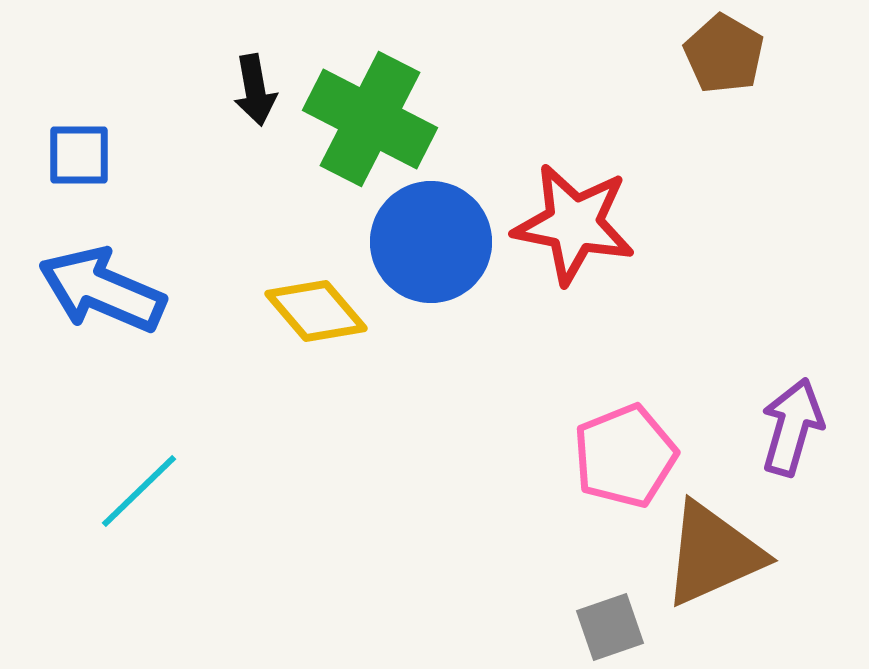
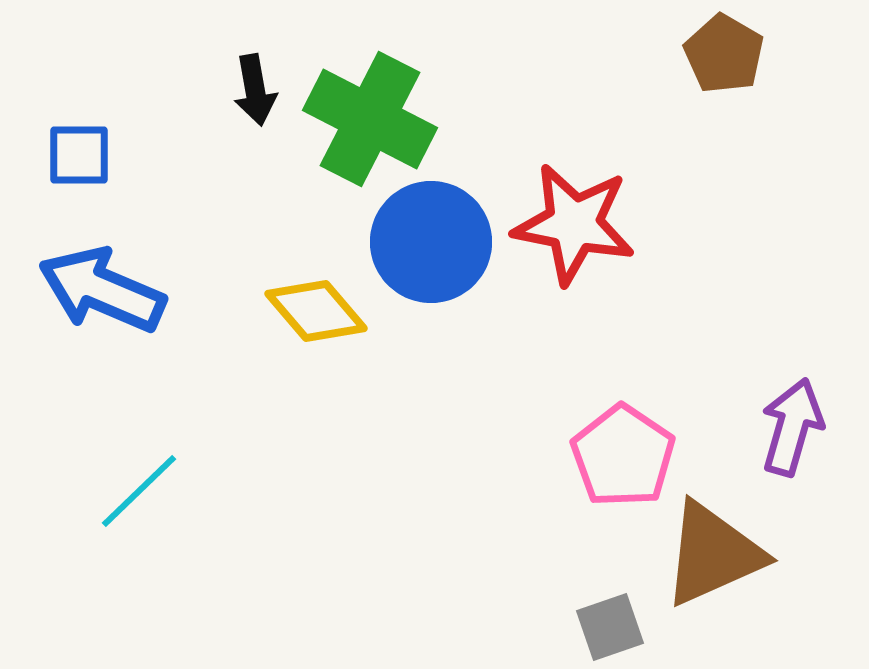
pink pentagon: moved 2 px left; rotated 16 degrees counterclockwise
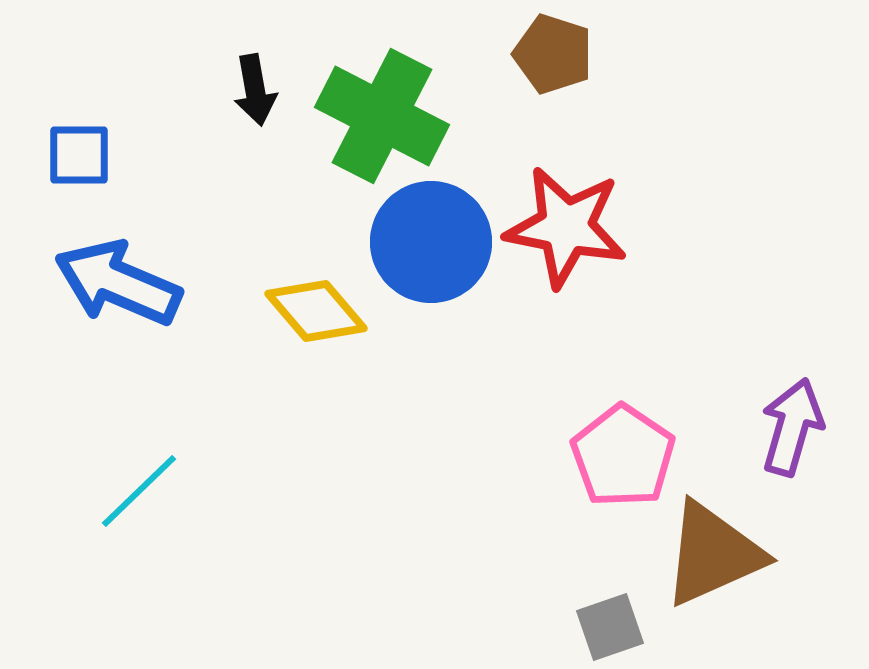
brown pentagon: moved 171 px left; rotated 12 degrees counterclockwise
green cross: moved 12 px right, 3 px up
red star: moved 8 px left, 3 px down
blue arrow: moved 16 px right, 7 px up
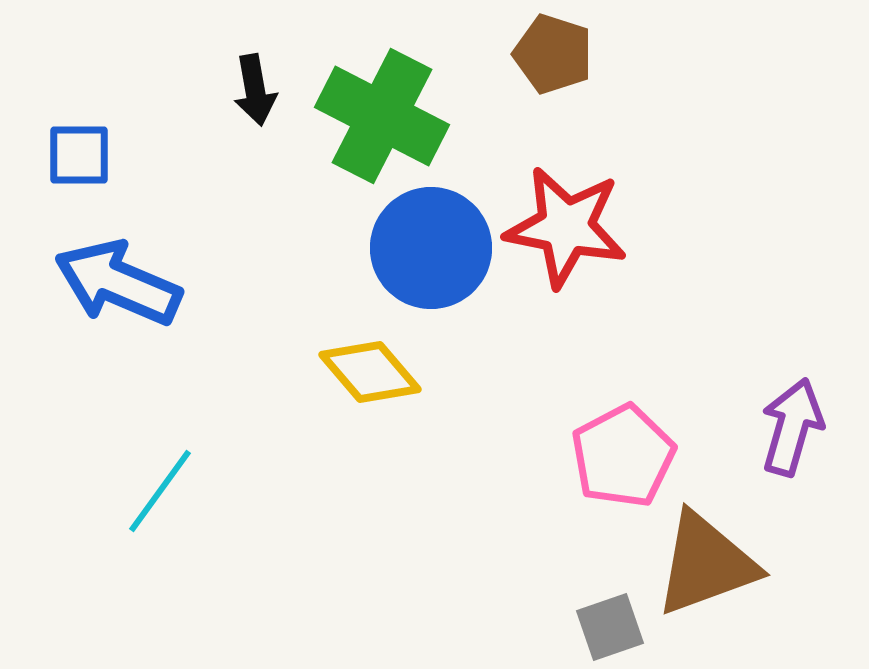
blue circle: moved 6 px down
yellow diamond: moved 54 px right, 61 px down
pink pentagon: rotated 10 degrees clockwise
cyan line: moved 21 px right; rotated 10 degrees counterclockwise
brown triangle: moved 7 px left, 10 px down; rotated 4 degrees clockwise
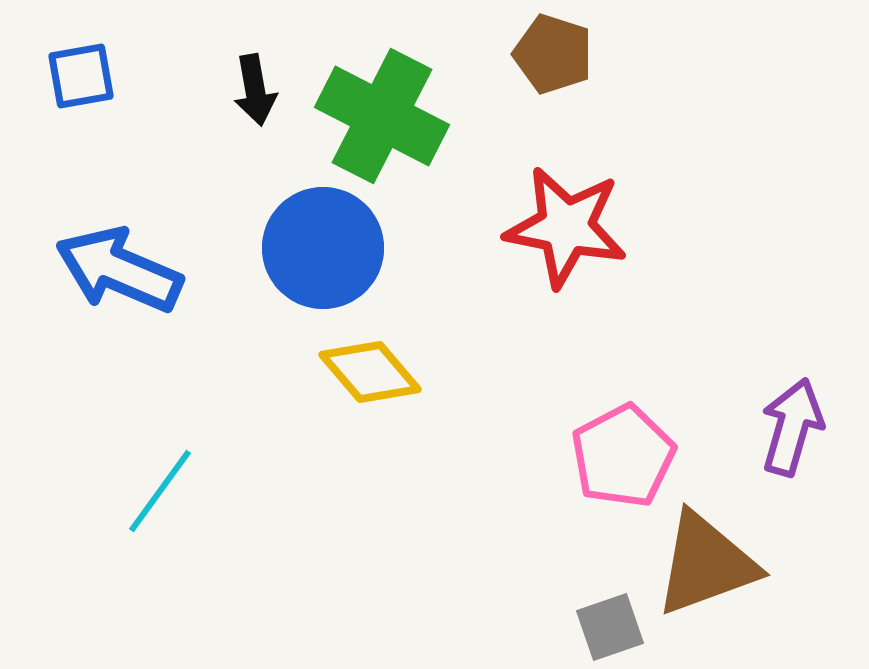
blue square: moved 2 px right, 79 px up; rotated 10 degrees counterclockwise
blue circle: moved 108 px left
blue arrow: moved 1 px right, 13 px up
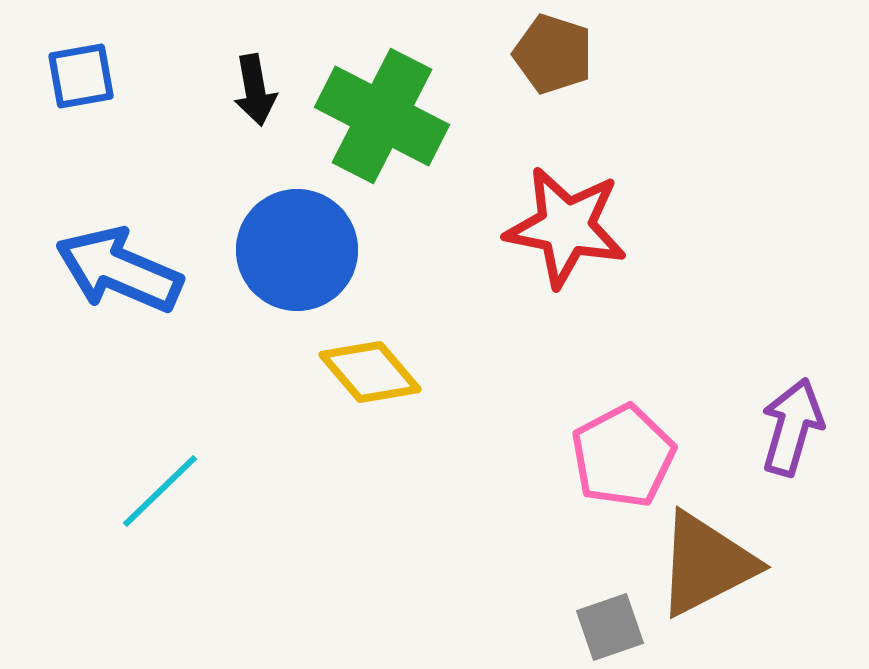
blue circle: moved 26 px left, 2 px down
cyan line: rotated 10 degrees clockwise
brown triangle: rotated 7 degrees counterclockwise
